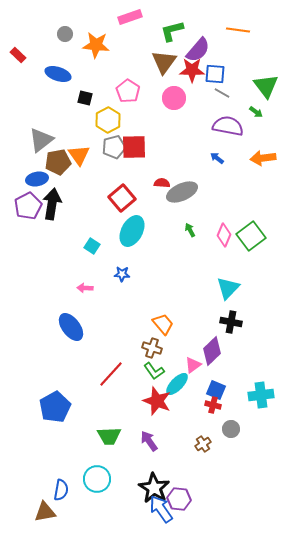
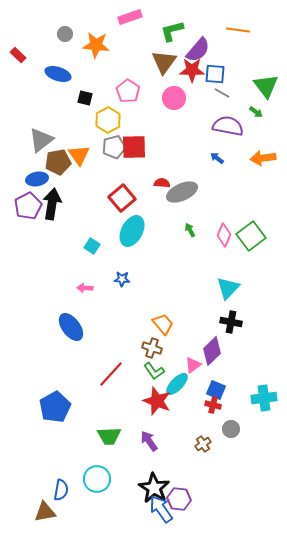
blue star at (122, 274): moved 5 px down
cyan cross at (261, 395): moved 3 px right, 3 px down
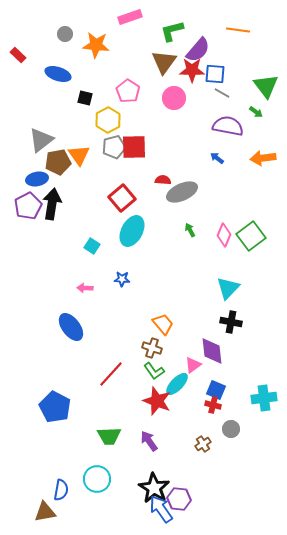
red semicircle at (162, 183): moved 1 px right, 3 px up
purple diamond at (212, 351): rotated 52 degrees counterclockwise
blue pentagon at (55, 407): rotated 16 degrees counterclockwise
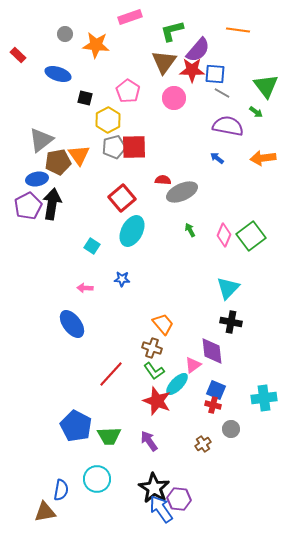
blue ellipse at (71, 327): moved 1 px right, 3 px up
blue pentagon at (55, 407): moved 21 px right, 19 px down
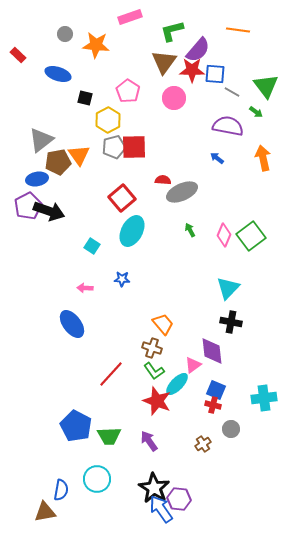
gray line at (222, 93): moved 10 px right, 1 px up
orange arrow at (263, 158): rotated 85 degrees clockwise
black arrow at (52, 204): moved 3 px left, 7 px down; rotated 100 degrees clockwise
